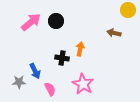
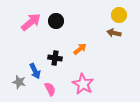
yellow circle: moved 9 px left, 5 px down
orange arrow: rotated 40 degrees clockwise
black cross: moved 7 px left
gray star: rotated 16 degrees clockwise
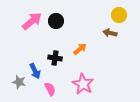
pink arrow: moved 1 px right, 1 px up
brown arrow: moved 4 px left
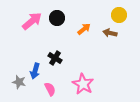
black circle: moved 1 px right, 3 px up
orange arrow: moved 4 px right, 20 px up
black cross: rotated 24 degrees clockwise
blue arrow: rotated 42 degrees clockwise
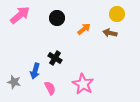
yellow circle: moved 2 px left, 1 px up
pink arrow: moved 12 px left, 6 px up
gray star: moved 5 px left
pink semicircle: moved 1 px up
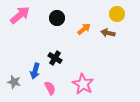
brown arrow: moved 2 px left
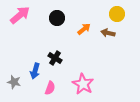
pink semicircle: rotated 48 degrees clockwise
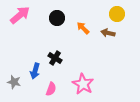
orange arrow: moved 1 px left, 1 px up; rotated 96 degrees counterclockwise
pink semicircle: moved 1 px right, 1 px down
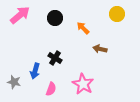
black circle: moved 2 px left
brown arrow: moved 8 px left, 16 px down
